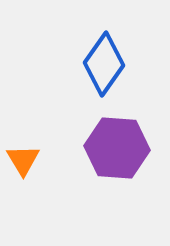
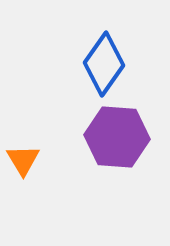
purple hexagon: moved 11 px up
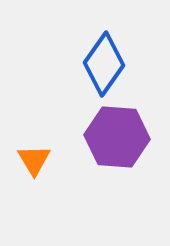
orange triangle: moved 11 px right
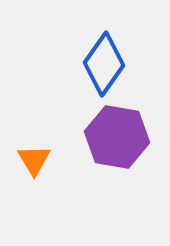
purple hexagon: rotated 6 degrees clockwise
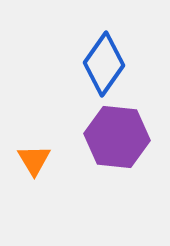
purple hexagon: rotated 4 degrees counterclockwise
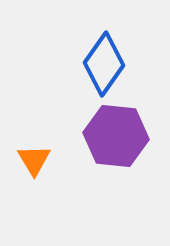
purple hexagon: moved 1 px left, 1 px up
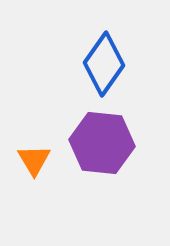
purple hexagon: moved 14 px left, 7 px down
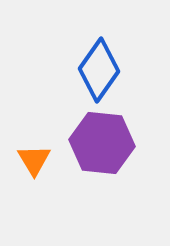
blue diamond: moved 5 px left, 6 px down
